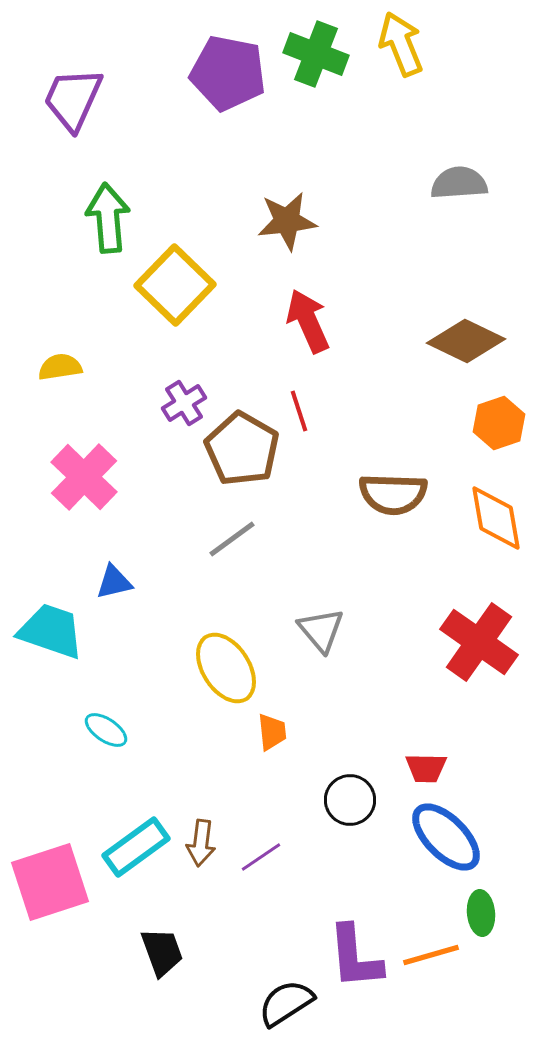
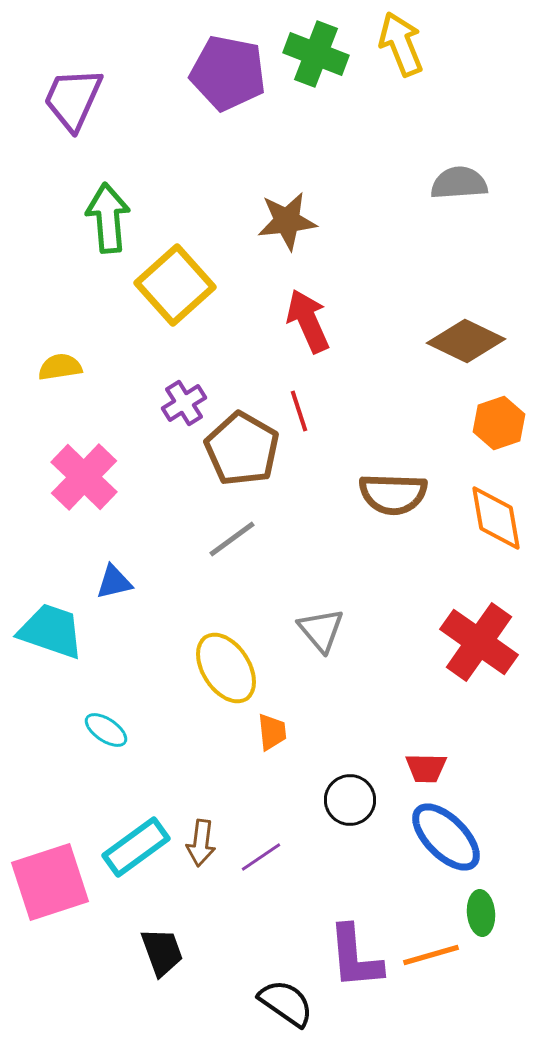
yellow square: rotated 4 degrees clockwise
black semicircle: rotated 68 degrees clockwise
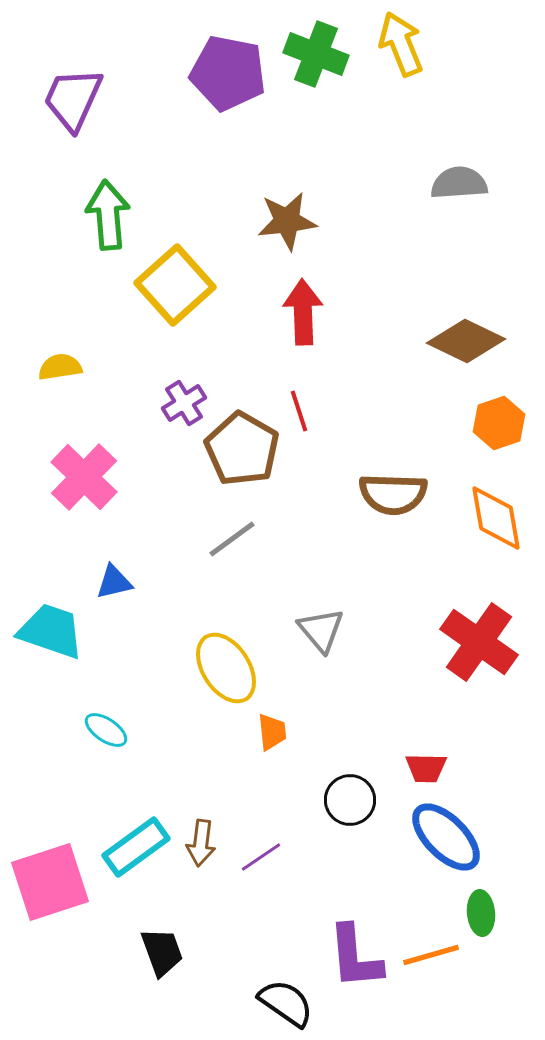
green arrow: moved 3 px up
red arrow: moved 5 px left, 9 px up; rotated 22 degrees clockwise
